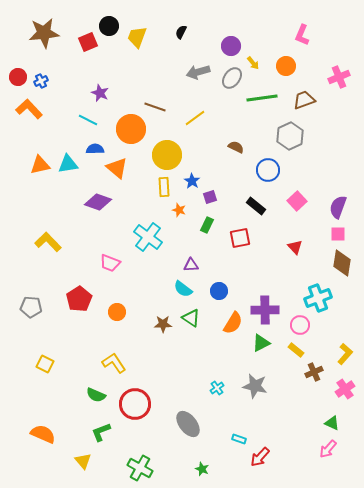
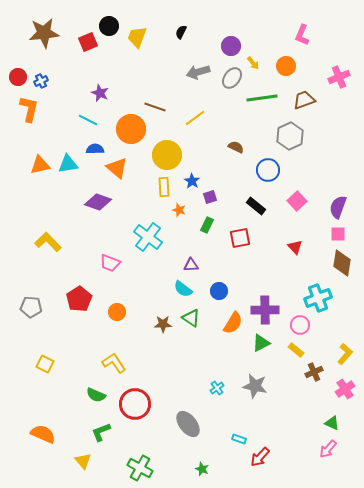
orange L-shape at (29, 109): rotated 56 degrees clockwise
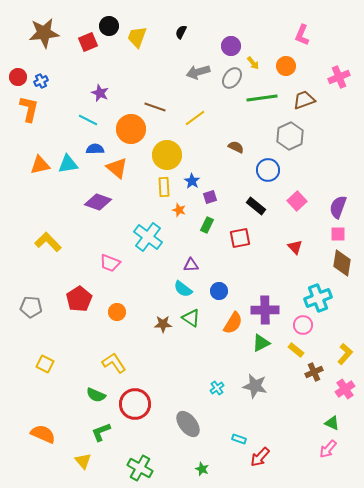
pink circle at (300, 325): moved 3 px right
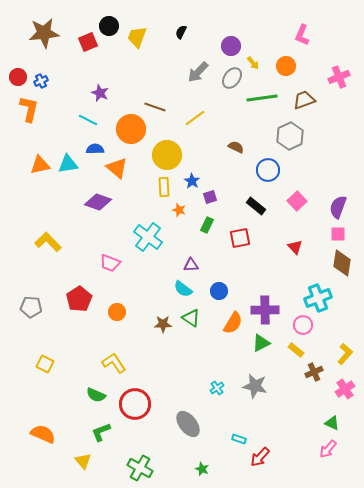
gray arrow at (198, 72): rotated 30 degrees counterclockwise
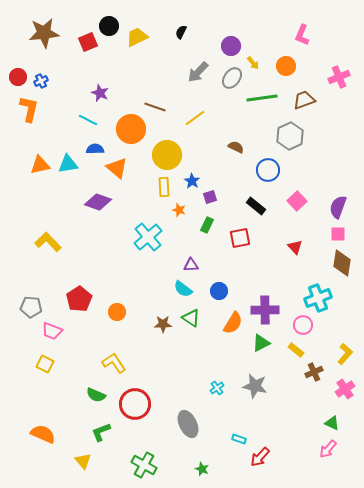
yellow trapezoid at (137, 37): rotated 45 degrees clockwise
cyan cross at (148, 237): rotated 12 degrees clockwise
pink trapezoid at (110, 263): moved 58 px left, 68 px down
gray ellipse at (188, 424): rotated 12 degrees clockwise
green cross at (140, 468): moved 4 px right, 3 px up
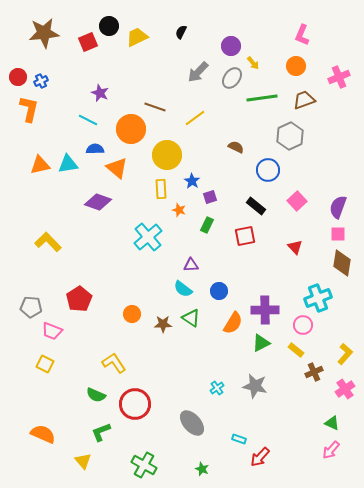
orange circle at (286, 66): moved 10 px right
yellow rectangle at (164, 187): moved 3 px left, 2 px down
red square at (240, 238): moved 5 px right, 2 px up
orange circle at (117, 312): moved 15 px right, 2 px down
gray ellipse at (188, 424): moved 4 px right, 1 px up; rotated 16 degrees counterclockwise
pink arrow at (328, 449): moved 3 px right, 1 px down
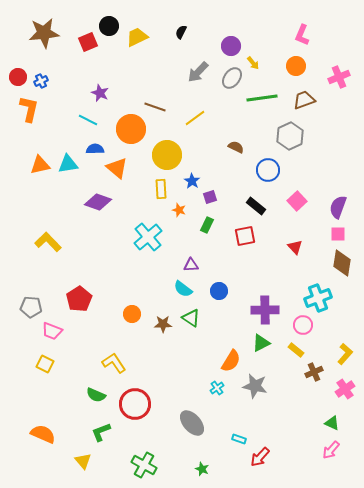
orange semicircle at (233, 323): moved 2 px left, 38 px down
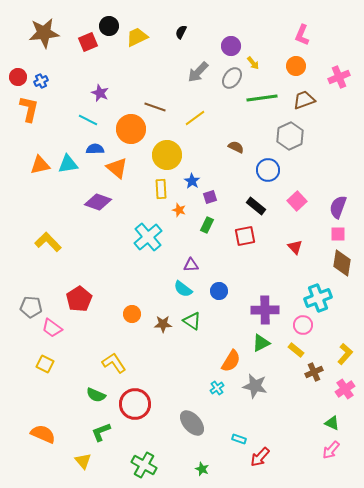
green triangle at (191, 318): moved 1 px right, 3 px down
pink trapezoid at (52, 331): moved 3 px up; rotated 15 degrees clockwise
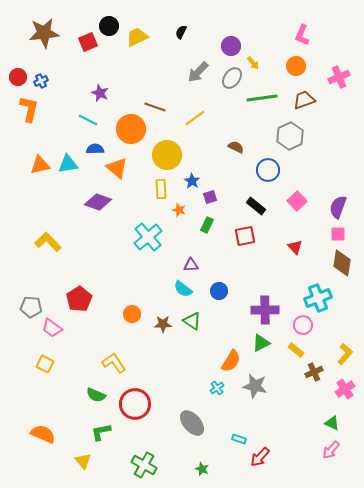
green L-shape at (101, 432): rotated 10 degrees clockwise
